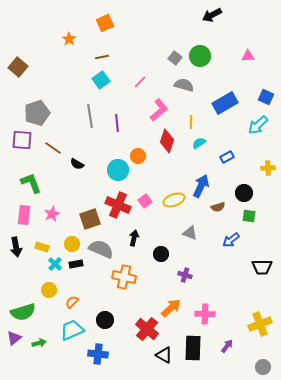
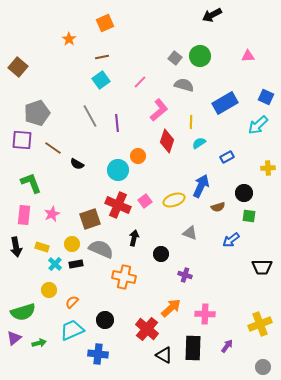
gray line at (90, 116): rotated 20 degrees counterclockwise
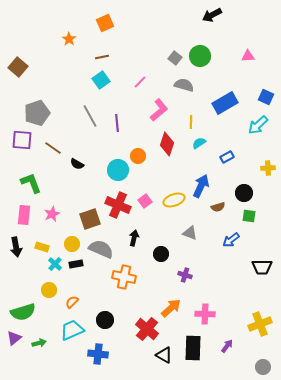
red diamond at (167, 141): moved 3 px down
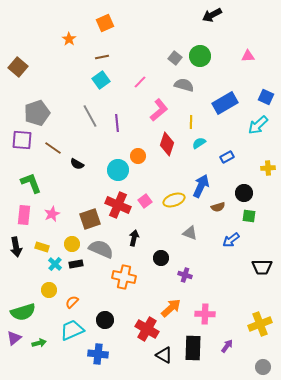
black circle at (161, 254): moved 4 px down
red cross at (147, 329): rotated 10 degrees counterclockwise
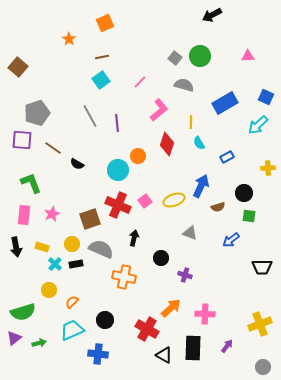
cyan semicircle at (199, 143): rotated 88 degrees counterclockwise
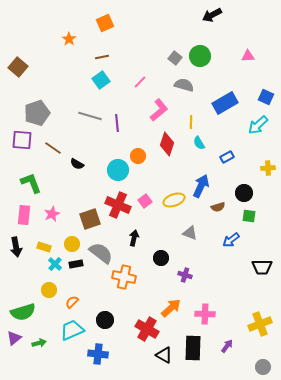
gray line at (90, 116): rotated 45 degrees counterclockwise
yellow rectangle at (42, 247): moved 2 px right
gray semicircle at (101, 249): moved 4 px down; rotated 15 degrees clockwise
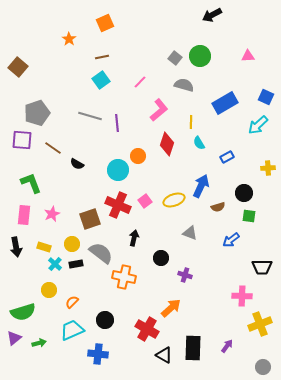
pink cross at (205, 314): moved 37 px right, 18 px up
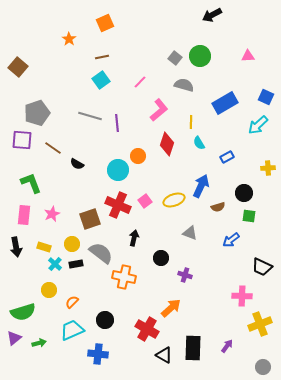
black trapezoid at (262, 267): rotated 25 degrees clockwise
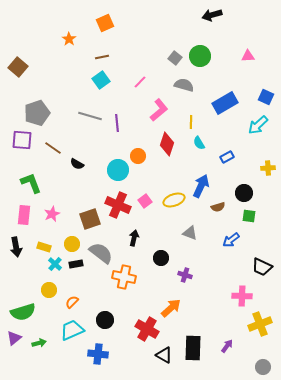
black arrow at (212, 15): rotated 12 degrees clockwise
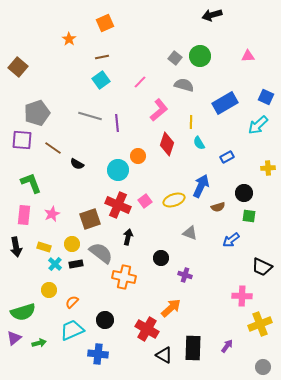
black arrow at (134, 238): moved 6 px left, 1 px up
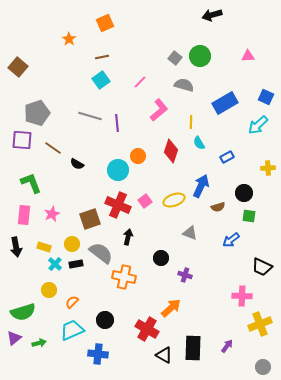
red diamond at (167, 144): moved 4 px right, 7 px down
